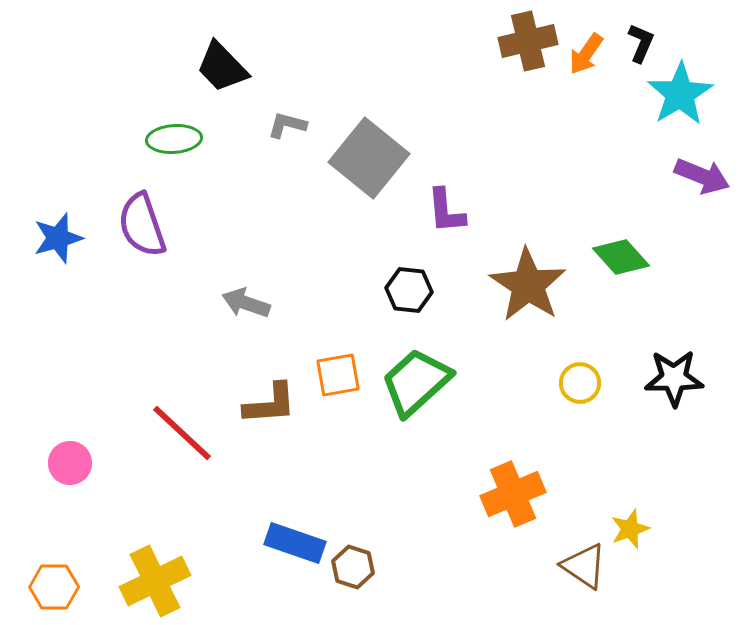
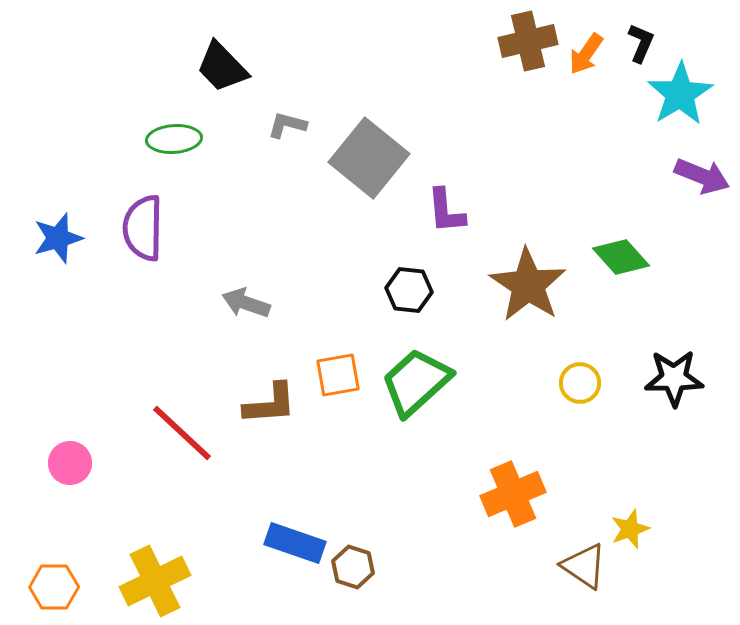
purple semicircle: moved 1 px right, 3 px down; rotated 20 degrees clockwise
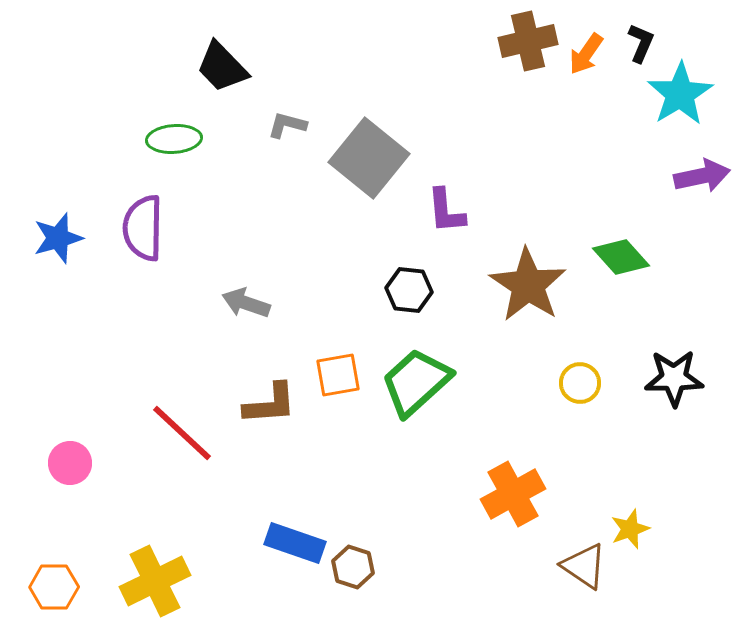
purple arrow: rotated 34 degrees counterclockwise
orange cross: rotated 6 degrees counterclockwise
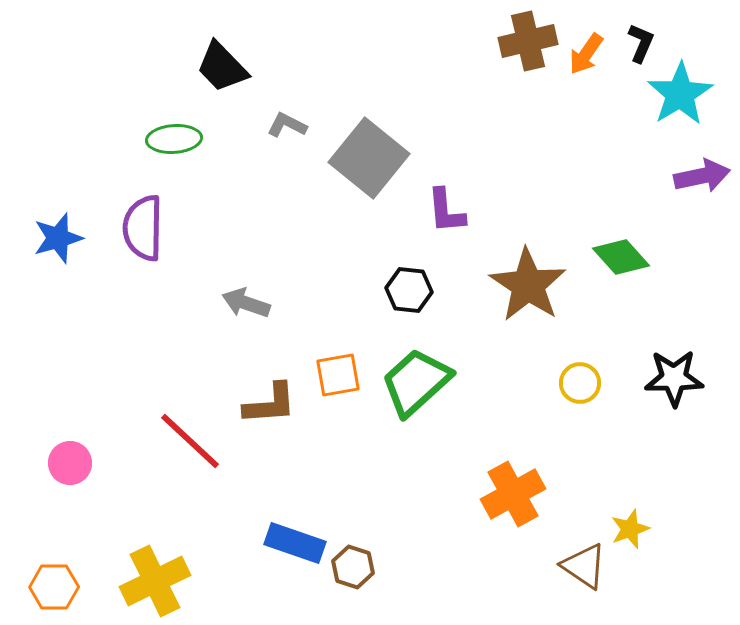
gray L-shape: rotated 12 degrees clockwise
red line: moved 8 px right, 8 px down
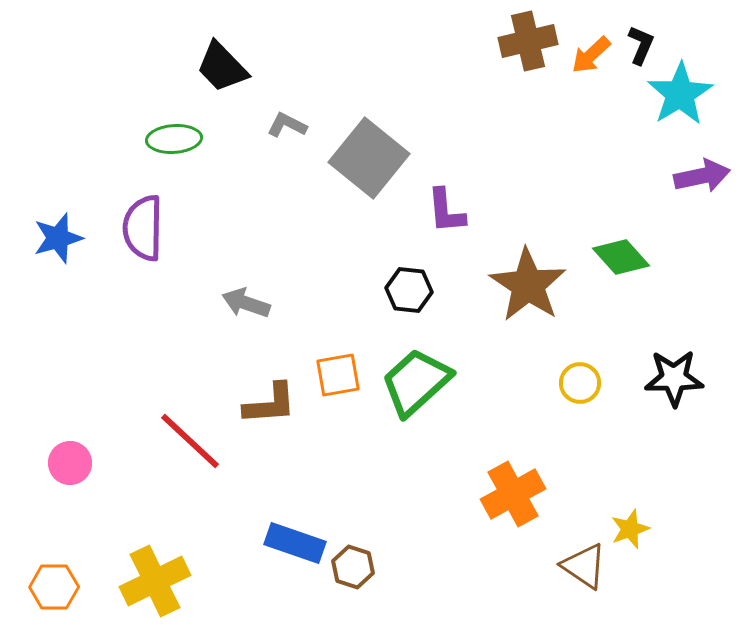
black L-shape: moved 2 px down
orange arrow: moved 5 px right, 1 px down; rotated 12 degrees clockwise
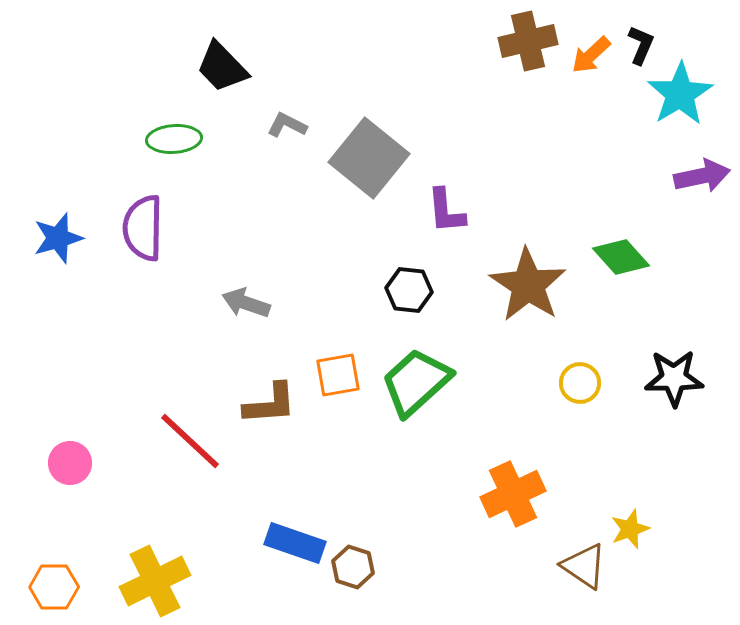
orange cross: rotated 4 degrees clockwise
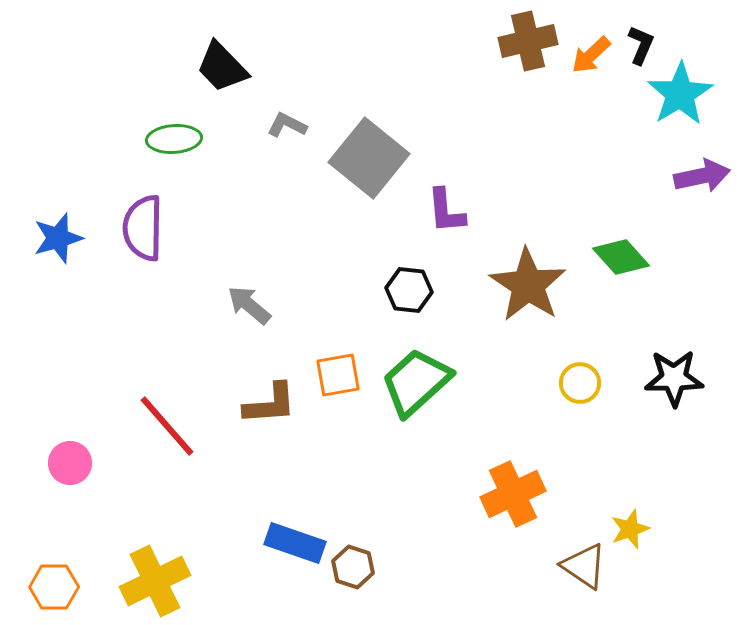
gray arrow: moved 3 px right, 2 px down; rotated 21 degrees clockwise
red line: moved 23 px left, 15 px up; rotated 6 degrees clockwise
